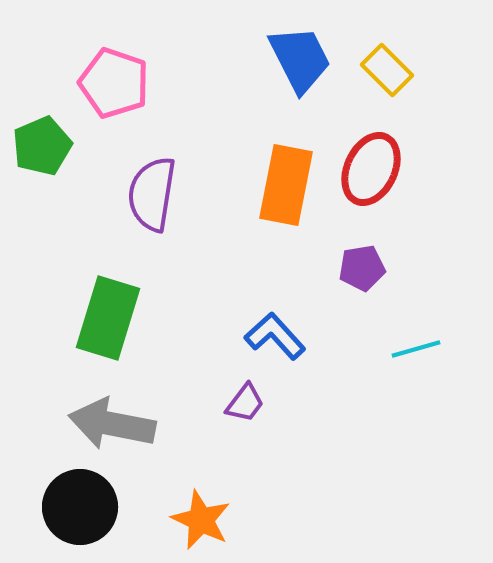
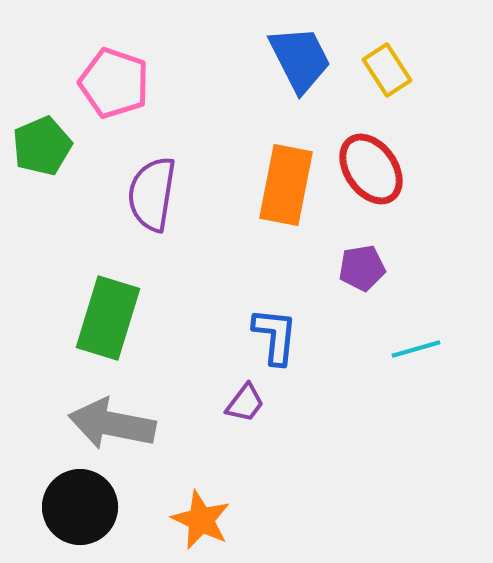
yellow rectangle: rotated 12 degrees clockwise
red ellipse: rotated 60 degrees counterclockwise
blue L-shape: rotated 48 degrees clockwise
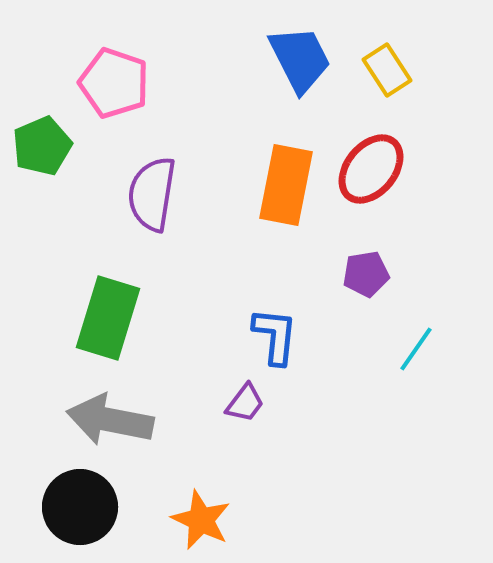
red ellipse: rotated 74 degrees clockwise
purple pentagon: moved 4 px right, 6 px down
cyan line: rotated 39 degrees counterclockwise
gray arrow: moved 2 px left, 4 px up
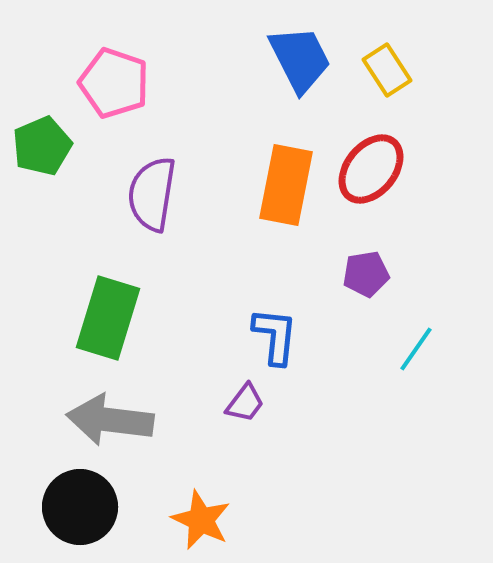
gray arrow: rotated 4 degrees counterclockwise
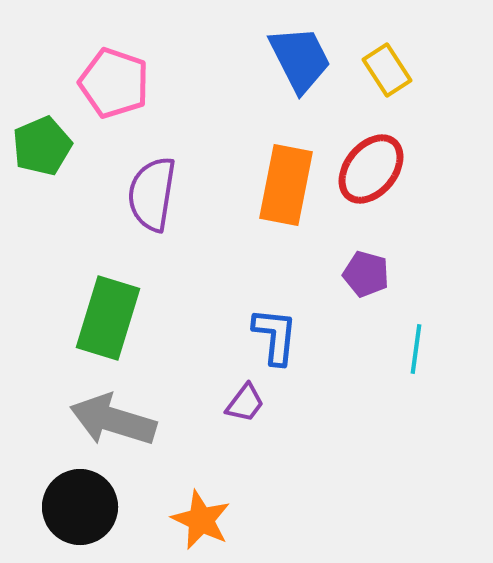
purple pentagon: rotated 24 degrees clockwise
cyan line: rotated 27 degrees counterclockwise
gray arrow: moved 3 px right; rotated 10 degrees clockwise
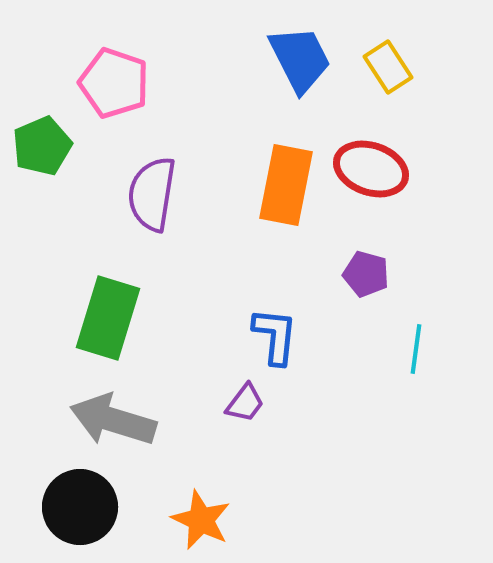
yellow rectangle: moved 1 px right, 3 px up
red ellipse: rotated 70 degrees clockwise
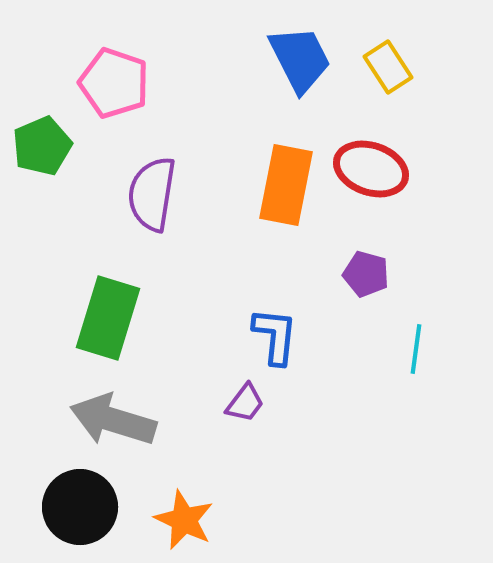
orange star: moved 17 px left
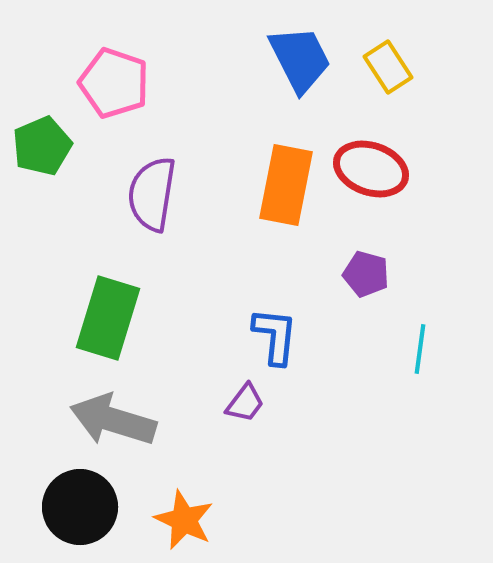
cyan line: moved 4 px right
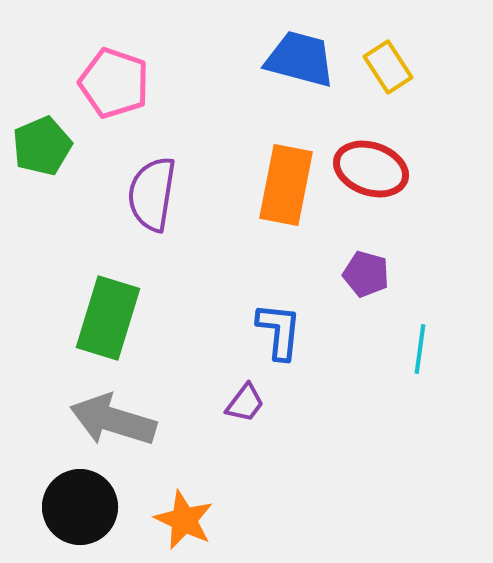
blue trapezoid: rotated 48 degrees counterclockwise
blue L-shape: moved 4 px right, 5 px up
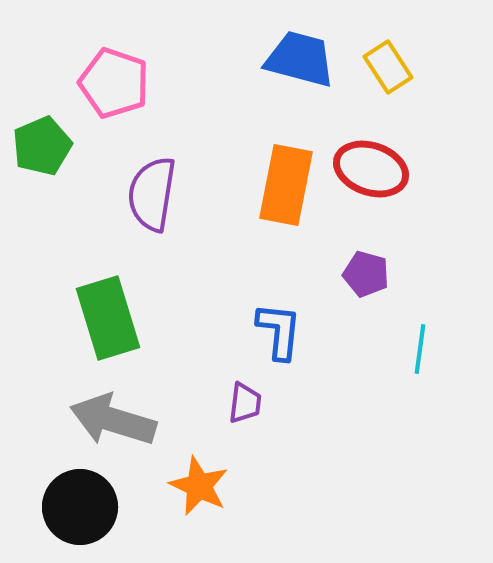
green rectangle: rotated 34 degrees counterclockwise
purple trapezoid: rotated 30 degrees counterclockwise
orange star: moved 15 px right, 34 px up
